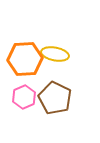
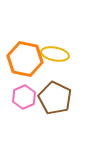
orange hexagon: rotated 16 degrees clockwise
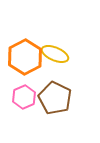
yellow ellipse: rotated 12 degrees clockwise
orange hexagon: moved 2 px up; rotated 20 degrees clockwise
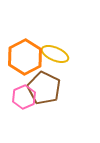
brown pentagon: moved 11 px left, 10 px up
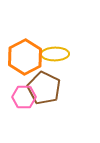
yellow ellipse: rotated 24 degrees counterclockwise
pink hexagon: rotated 25 degrees clockwise
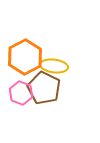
yellow ellipse: moved 1 px left, 12 px down; rotated 8 degrees clockwise
pink hexagon: moved 3 px left, 4 px up; rotated 20 degrees clockwise
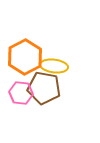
brown pentagon: rotated 16 degrees counterclockwise
pink hexagon: rotated 15 degrees counterclockwise
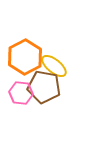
yellow ellipse: rotated 32 degrees clockwise
brown pentagon: moved 1 px up
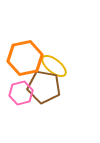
orange hexagon: moved 1 px down; rotated 16 degrees clockwise
pink hexagon: rotated 20 degrees counterclockwise
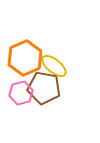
orange hexagon: rotated 12 degrees counterclockwise
brown pentagon: moved 1 px down
